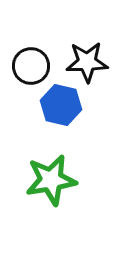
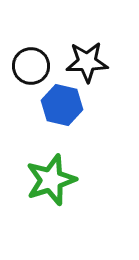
blue hexagon: moved 1 px right
green star: rotated 9 degrees counterclockwise
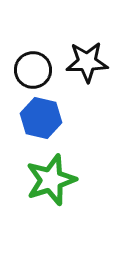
black circle: moved 2 px right, 4 px down
blue hexagon: moved 21 px left, 13 px down
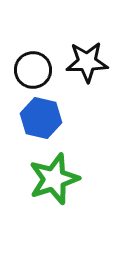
green star: moved 3 px right, 1 px up
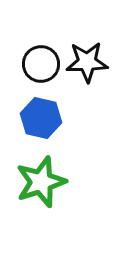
black circle: moved 8 px right, 6 px up
green star: moved 13 px left, 3 px down
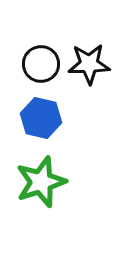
black star: moved 2 px right, 2 px down
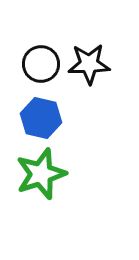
green star: moved 8 px up
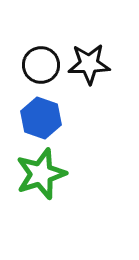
black circle: moved 1 px down
blue hexagon: rotated 6 degrees clockwise
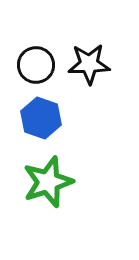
black circle: moved 5 px left
green star: moved 7 px right, 8 px down
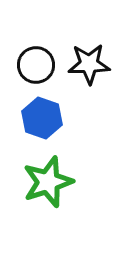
blue hexagon: moved 1 px right
